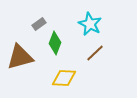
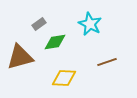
green diamond: moved 1 px up; rotated 60 degrees clockwise
brown line: moved 12 px right, 9 px down; rotated 24 degrees clockwise
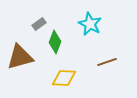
green diamond: rotated 60 degrees counterclockwise
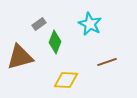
yellow diamond: moved 2 px right, 2 px down
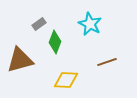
brown triangle: moved 3 px down
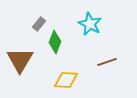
gray rectangle: rotated 16 degrees counterclockwise
brown triangle: rotated 44 degrees counterclockwise
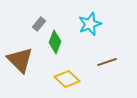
cyan star: rotated 25 degrees clockwise
brown triangle: rotated 16 degrees counterclockwise
yellow diamond: moved 1 px right, 1 px up; rotated 40 degrees clockwise
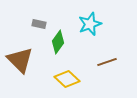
gray rectangle: rotated 64 degrees clockwise
green diamond: moved 3 px right; rotated 15 degrees clockwise
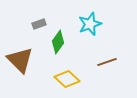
gray rectangle: rotated 32 degrees counterclockwise
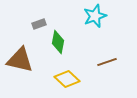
cyan star: moved 5 px right, 8 px up
green diamond: rotated 25 degrees counterclockwise
brown triangle: rotated 32 degrees counterclockwise
